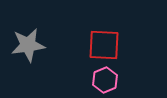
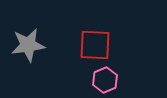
red square: moved 9 px left
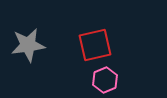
red square: rotated 16 degrees counterclockwise
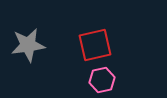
pink hexagon: moved 3 px left; rotated 10 degrees clockwise
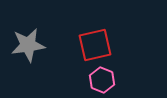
pink hexagon: rotated 25 degrees counterclockwise
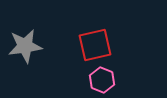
gray star: moved 3 px left, 1 px down
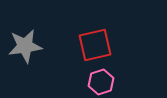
pink hexagon: moved 1 px left, 2 px down; rotated 20 degrees clockwise
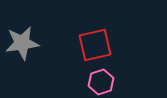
gray star: moved 3 px left, 3 px up
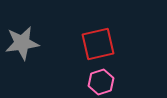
red square: moved 3 px right, 1 px up
